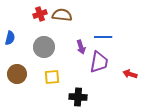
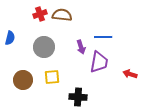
brown circle: moved 6 px right, 6 px down
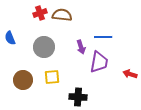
red cross: moved 1 px up
blue semicircle: rotated 144 degrees clockwise
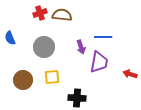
black cross: moved 1 px left, 1 px down
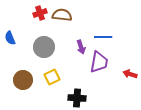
yellow square: rotated 21 degrees counterclockwise
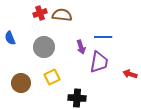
brown circle: moved 2 px left, 3 px down
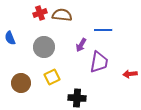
blue line: moved 7 px up
purple arrow: moved 2 px up; rotated 48 degrees clockwise
red arrow: rotated 24 degrees counterclockwise
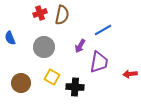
brown semicircle: rotated 96 degrees clockwise
blue line: rotated 30 degrees counterclockwise
purple arrow: moved 1 px left, 1 px down
yellow square: rotated 35 degrees counterclockwise
black cross: moved 2 px left, 11 px up
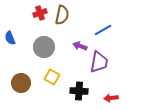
purple arrow: rotated 80 degrees clockwise
red arrow: moved 19 px left, 24 px down
black cross: moved 4 px right, 4 px down
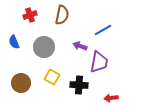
red cross: moved 10 px left, 2 px down
blue semicircle: moved 4 px right, 4 px down
black cross: moved 6 px up
